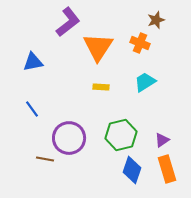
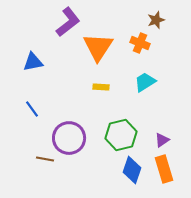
orange rectangle: moved 3 px left
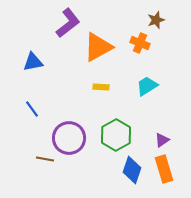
purple L-shape: moved 1 px down
orange triangle: rotated 28 degrees clockwise
cyan trapezoid: moved 2 px right, 4 px down
green hexagon: moved 5 px left; rotated 16 degrees counterclockwise
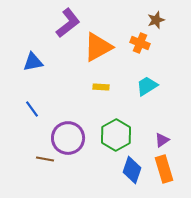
purple circle: moved 1 px left
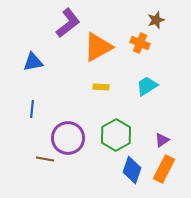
blue line: rotated 42 degrees clockwise
orange rectangle: rotated 44 degrees clockwise
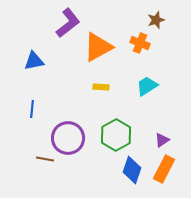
blue triangle: moved 1 px right, 1 px up
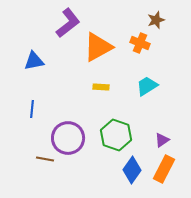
green hexagon: rotated 12 degrees counterclockwise
blue diamond: rotated 16 degrees clockwise
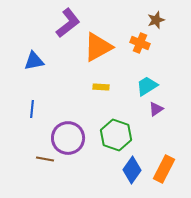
purple triangle: moved 6 px left, 31 px up
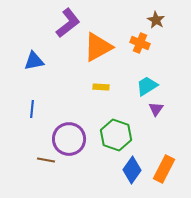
brown star: rotated 24 degrees counterclockwise
purple triangle: rotated 21 degrees counterclockwise
purple circle: moved 1 px right, 1 px down
brown line: moved 1 px right, 1 px down
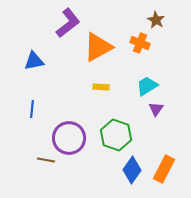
purple circle: moved 1 px up
